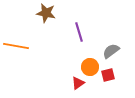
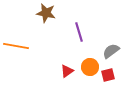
red triangle: moved 11 px left, 12 px up
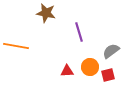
red triangle: rotated 32 degrees clockwise
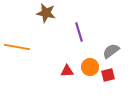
orange line: moved 1 px right, 1 px down
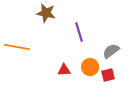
red triangle: moved 3 px left, 1 px up
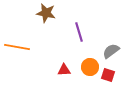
red square: rotated 32 degrees clockwise
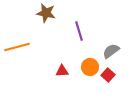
purple line: moved 1 px up
orange line: rotated 25 degrees counterclockwise
red triangle: moved 2 px left, 1 px down
red square: rotated 24 degrees clockwise
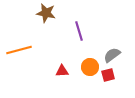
orange line: moved 2 px right, 3 px down
gray semicircle: moved 1 px right, 4 px down
red square: rotated 32 degrees clockwise
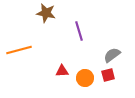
orange circle: moved 5 px left, 11 px down
